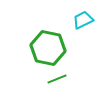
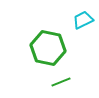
green line: moved 4 px right, 3 px down
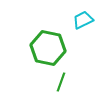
green line: rotated 48 degrees counterclockwise
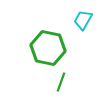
cyan trapezoid: rotated 35 degrees counterclockwise
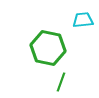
cyan trapezoid: rotated 55 degrees clockwise
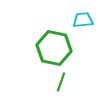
green hexagon: moved 6 px right
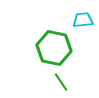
green line: rotated 54 degrees counterclockwise
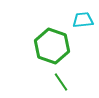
green hexagon: moved 2 px left, 2 px up; rotated 8 degrees clockwise
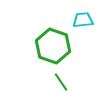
green hexagon: moved 1 px right
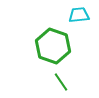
cyan trapezoid: moved 4 px left, 5 px up
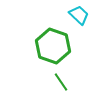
cyan trapezoid: rotated 50 degrees clockwise
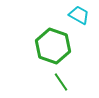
cyan trapezoid: rotated 15 degrees counterclockwise
